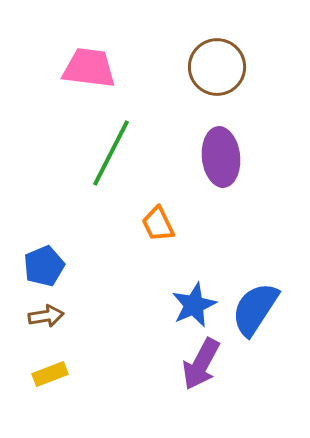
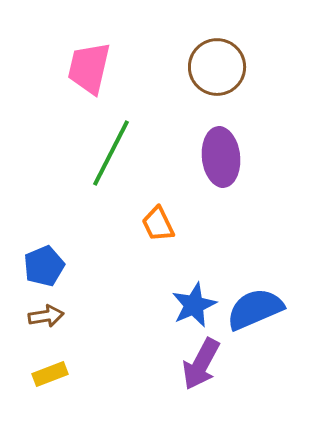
pink trapezoid: rotated 84 degrees counterclockwise
blue semicircle: rotated 34 degrees clockwise
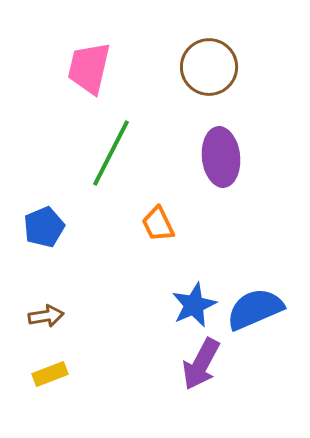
brown circle: moved 8 px left
blue pentagon: moved 39 px up
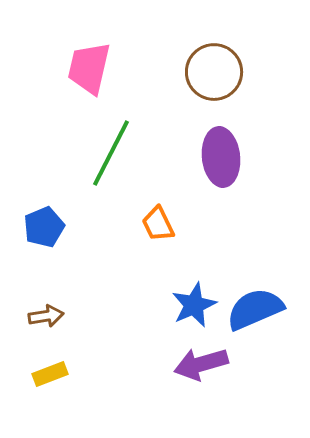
brown circle: moved 5 px right, 5 px down
purple arrow: rotated 46 degrees clockwise
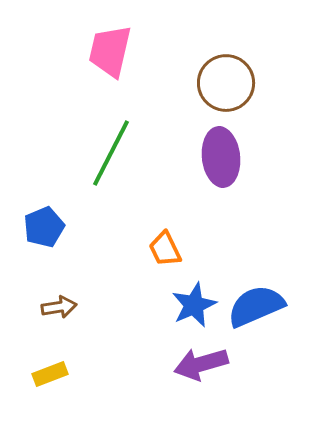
pink trapezoid: moved 21 px right, 17 px up
brown circle: moved 12 px right, 11 px down
orange trapezoid: moved 7 px right, 25 px down
blue semicircle: moved 1 px right, 3 px up
brown arrow: moved 13 px right, 9 px up
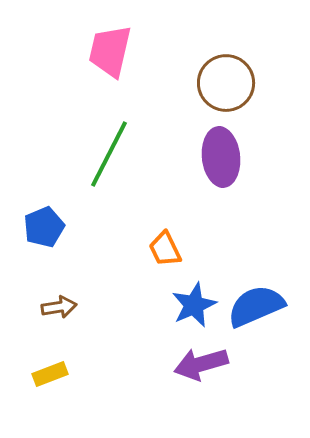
green line: moved 2 px left, 1 px down
